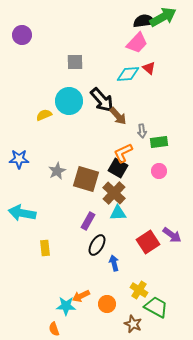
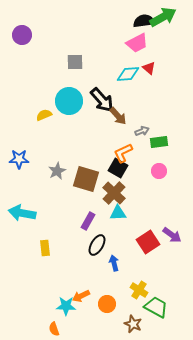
pink trapezoid: rotated 20 degrees clockwise
gray arrow: rotated 104 degrees counterclockwise
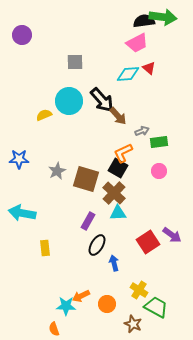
green arrow: rotated 36 degrees clockwise
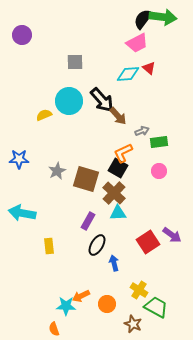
black semicircle: moved 1 px left, 2 px up; rotated 45 degrees counterclockwise
yellow rectangle: moved 4 px right, 2 px up
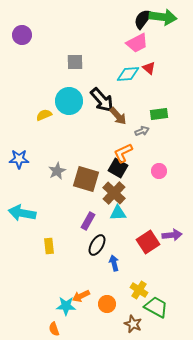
green rectangle: moved 28 px up
purple arrow: rotated 42 degrees counterclockwise
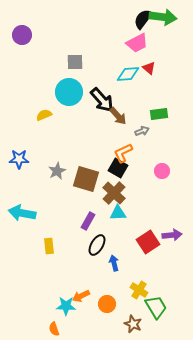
cyan circle: moved 9 px up
pink circle: moved 3 px right
green trapezoid: rotated 30 degrees clockwise
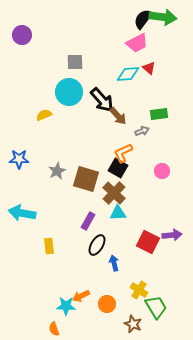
red square: rotated 30 degrees counterclockwise
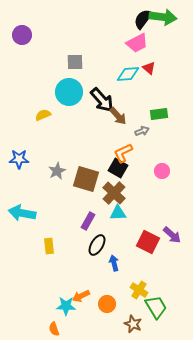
yellow semicircle: moved 1 px left
purple arrow: rotated 48 degrees clockwise
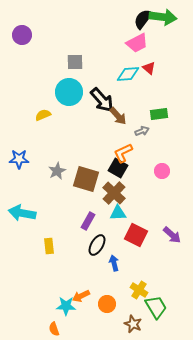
red square: moved 12 px left, 7 px up
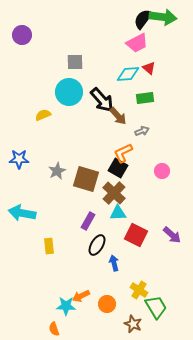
green rectangle: moved 14 px left, 16 px up
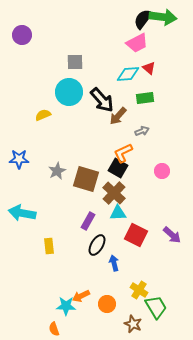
brown arrow: rotated 84 degrees clockwise
